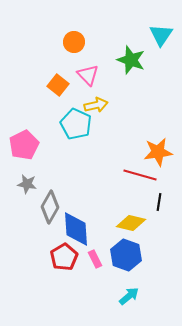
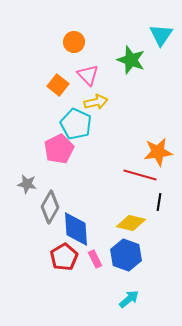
yellow arrow: moved 3 px up
pink pentagon: moved 35 px right, 4 px down
cyan arrow: moved 3 px down
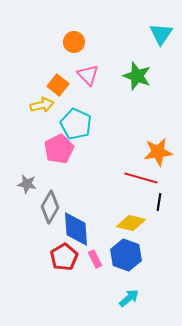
cyan triangle: moved 1 px up
green star: moved 6 px right, 16 px down
yellow arrow: moved 54 px left, 3 px down
red line: moved 1 px right, 3 px down
cyan arrow: moved 1 px up
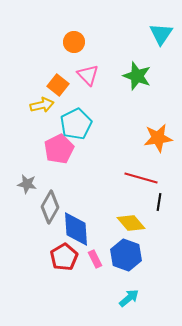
cyan pentagon: rotated 20 degrees clockwise
orange star: moved 14 px up
yellow diamond: rotated 36 degrees clockwise
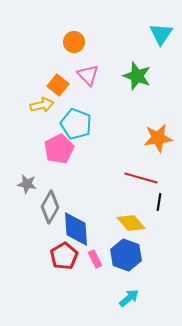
cyan pentagon: rotated 24 degrees counterclockwise
red pentagon: moved 1 px up
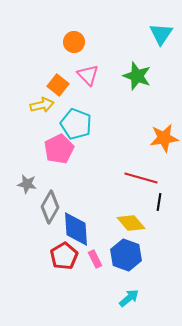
orange star: moved 6 px right
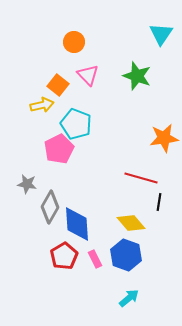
blue diamond: moved 1 px right, 5 px up
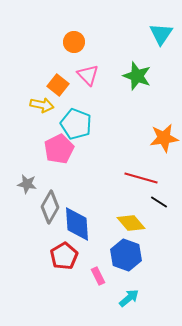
yellow arrow: rotated 25 degrees clockwise
black line: rotated 66 degrees counterclockwise
pink rectangle: moved 3 px right, 17 px down
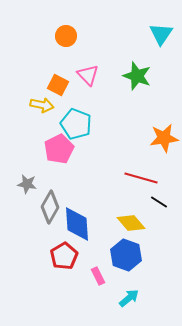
orange circle: moved 8 px left, 6 px up
orange square: rotated 10 degrees counterclockwise
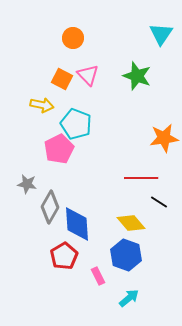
orange circle: moved 7 px right, 2 px down
orange square: moved 4 px right, 6 px up
red line: rotated 16 degrees counterclockwise
